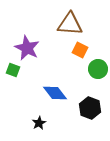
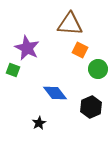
black hexagon: moved 1 px right, 1 px up; rotated 15 degrees clockwise
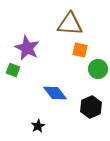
orange square: rotated 14 degrees counterclockwise
black star: moved 1 px left, 3 px down
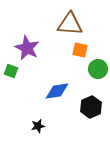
green square: moved 2 px left, 1 px down
blue diamond: moved 2 px right, 2 px up; rotated 60 degrees counterclockwise
black star: rotated 16 degrees clockwise
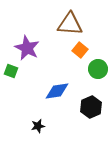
orange square: rotated 28 degrees clockwise
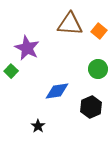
orange square: moved 19 px right, 19 px up
green square: rotated 24 degrees clockwise
black star: rotated 24 degrees counterclockwise
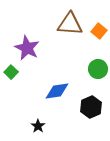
green square: moved 1 px down
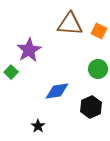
orange square: rotated 14 degrees counterclockwise
purple star: moved 2 px right, 2 px down; rotated 15 degrees clockwise
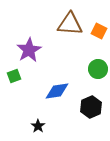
green square: moved 3 px right, 4 px down; rotated 24 degrees clockwise
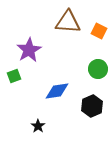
brown triangle: moved 2 px left, 2 px up
black hexagon: moved 1 px right, 1 px up
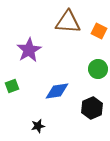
green square: moved 2 px left, 10 px down
black hexagon: moved 2 px down
black star: rotated 24 degrees clockwise
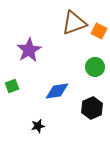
brown triangle: moved 6 px right, 1 px down; rotated 24 degrees counterclockwise
green circle: moved 3 px left, 2 px up
